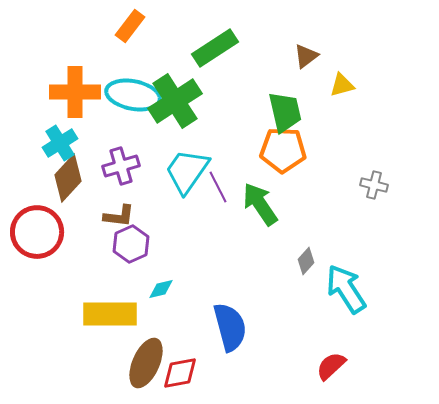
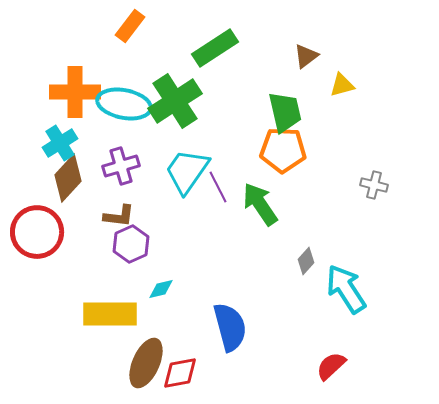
cyan ellipse: moved 9 px left, 9 px down
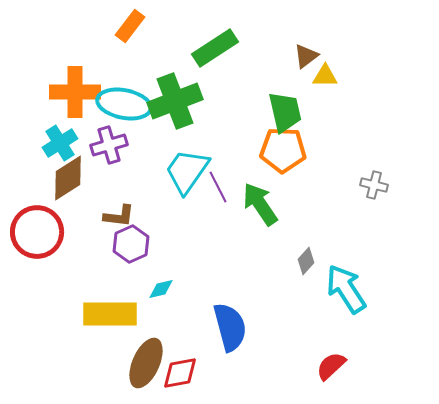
yellow triangle: moved 17 px left, 9 px up; rotated 16 degrees clockwise
green cross: rotated 12 degrees clockwise
purple cross: moved 12 px left, 21 px up
brown diamond: rotated 15 degrees clockwise
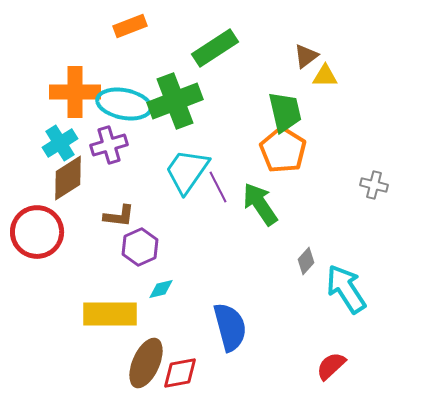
orange rectangle: rotated 32 degrees clockwise
orange pentagon: rotated 30 degrees clockwise
purple hexagon: moved 9 px right, 3 px down
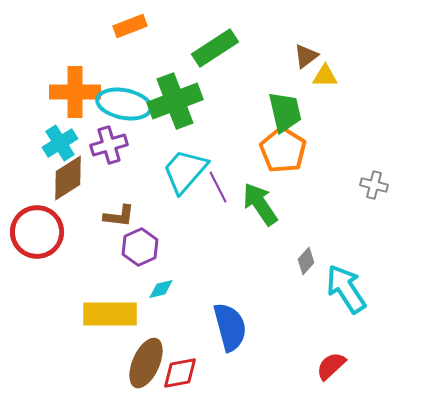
cyan trapezoid: moved 2 px left; rotated 6 degrees clockwise
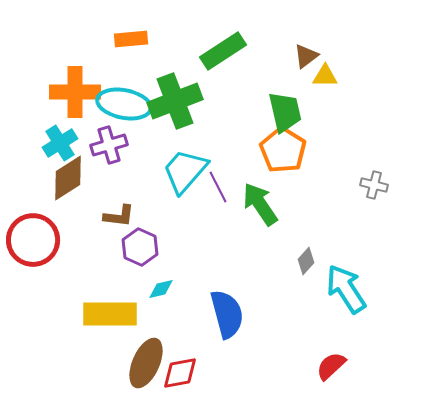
orange rectangle: moved 1 px right, 13 px down; rotated 16 degrees clockwise
green rectangle: moved 8 px right, 3 px down
red circle: moved 4 px left, 8 px down
purple hexagon: rotated 12 degrees counterclockwise
blue semicircle: moved 3 px left, 13 px up
